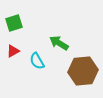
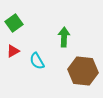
green square: rotated 18 degrees counterclockwise
green arrow: moved 5 px right, 6 px up; rotated 60 degrees clockwise
brown hexagon: rotated 12 degrees clockwise
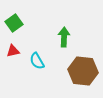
red triangle: rotated 16 degrees clockwise
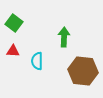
green square: rotated 18 degrees counterclockwise
red triangle: rotated 16 degrees clockwise
cyan semicircle: rotated 30 degrees clockwise
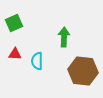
green square: rotated 30 degrees clockwise
red triangle: moved 2 px right, 3 px down
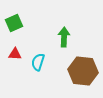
cyan semicircle: moved 1 px right, 1 px down; rotated 18 degrees clockwise
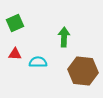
green square: moved 1 px right
cyan semicircle: rotated 72 degrees clockwise
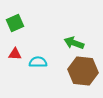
green arrow: moved 10 px right, 6 px down; rotated 72 degrees counterclockwise
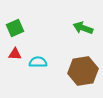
green square: moved 5 px down
green arrow: moved 9 px right, 15 px up
brown hexagon: rotated 16 degrees counterclockwise
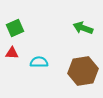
red triangle: moved 3 px left, 1 px up
cyan semicircle: moved 1 px right
